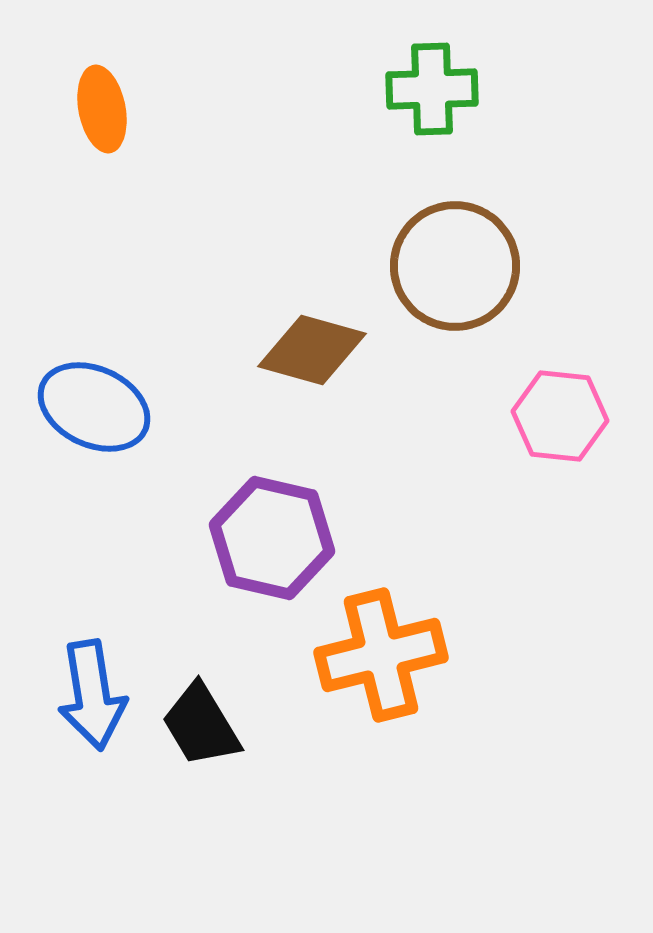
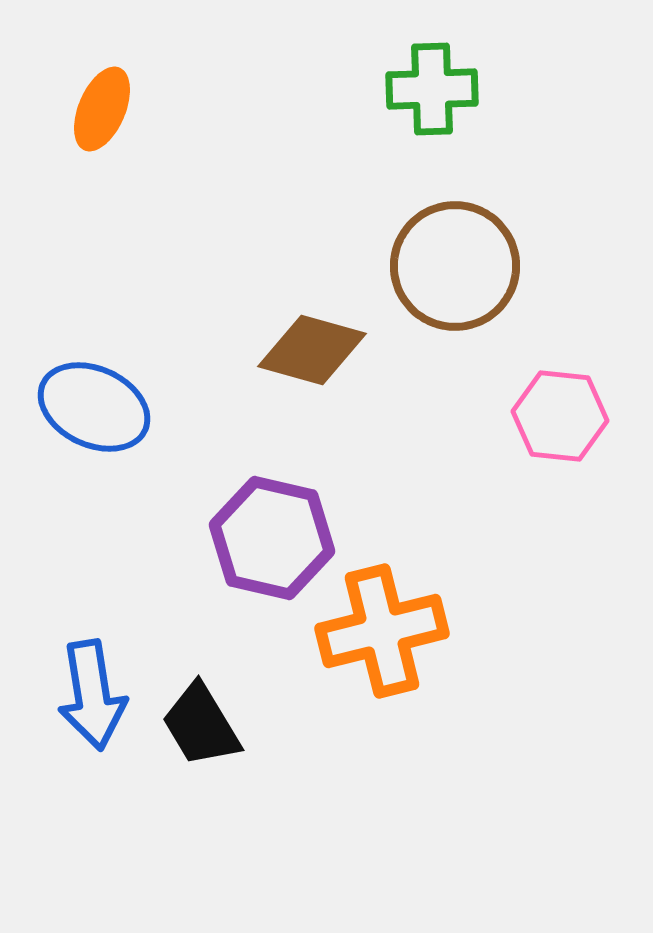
orange ellipse: rotated 34 degrees clockwise
orange cross: moved 1 px right, 24 px up
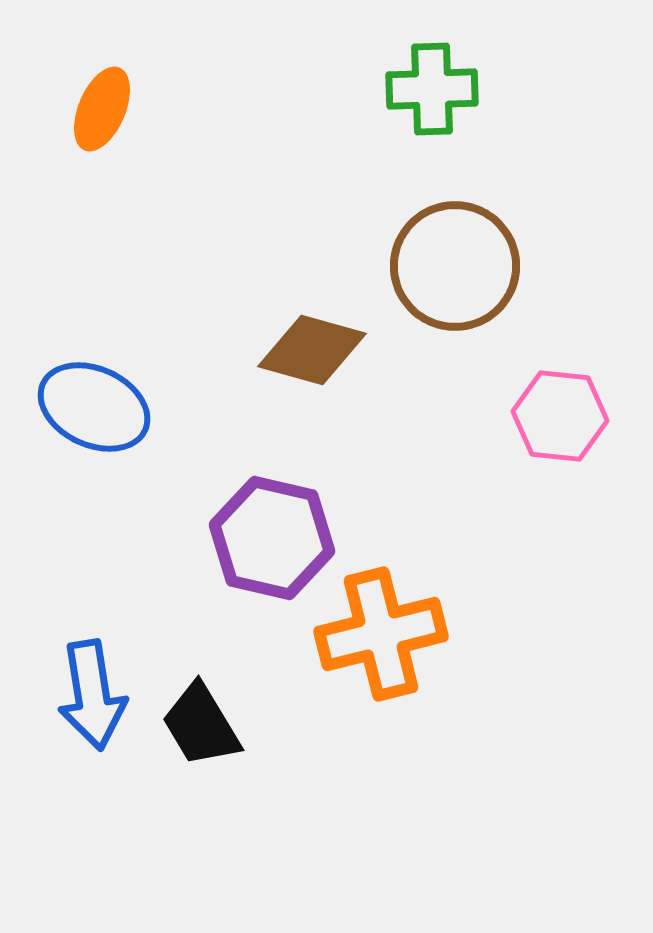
orange cross: moved 1 px left, 3 px down
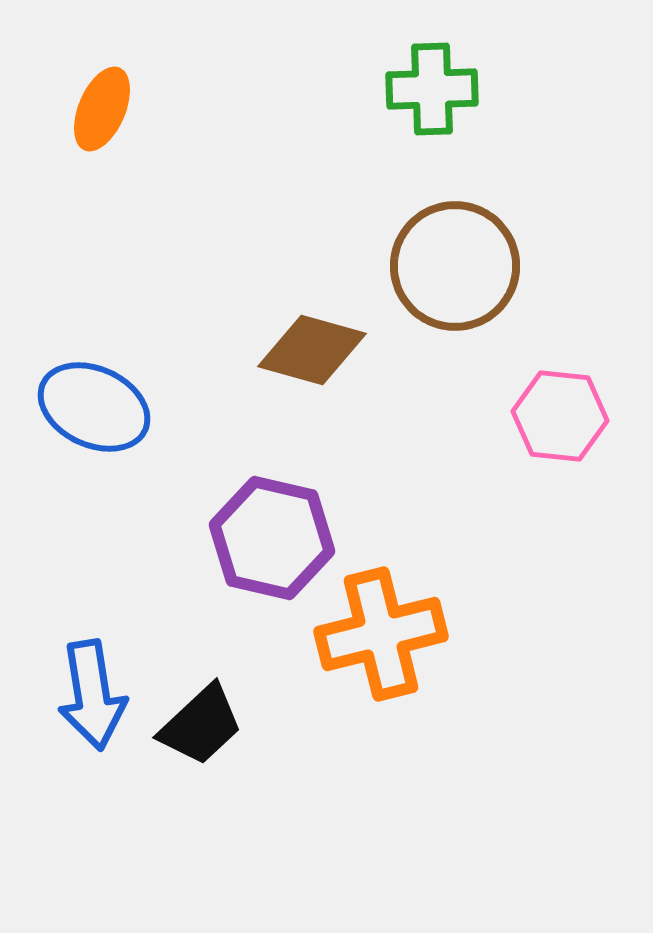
black trapezoid: rotated 102 degrees counterclockwise
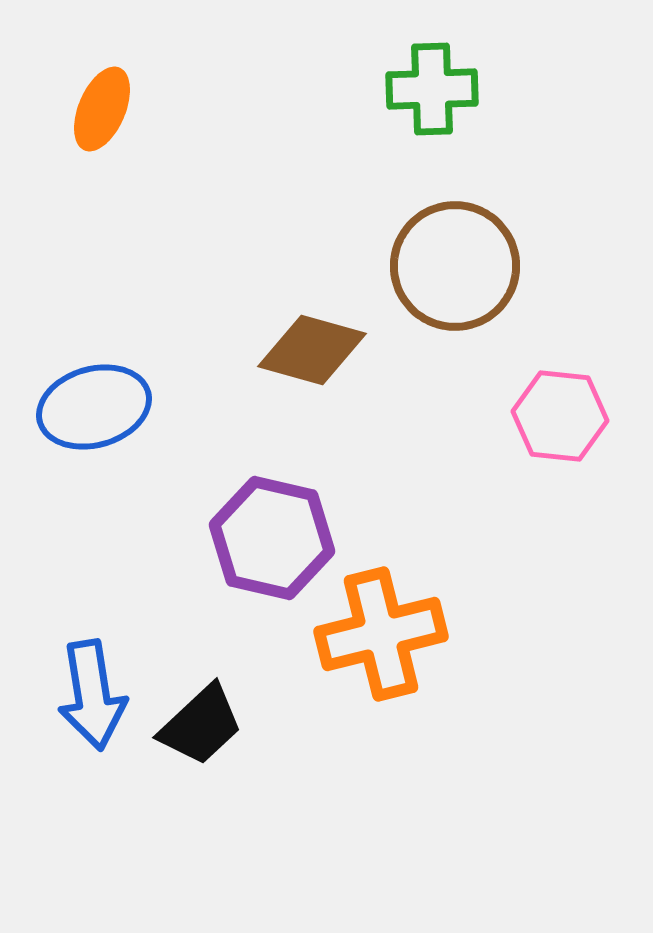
blue ellipse: rotated 41 degrees counterclockwise
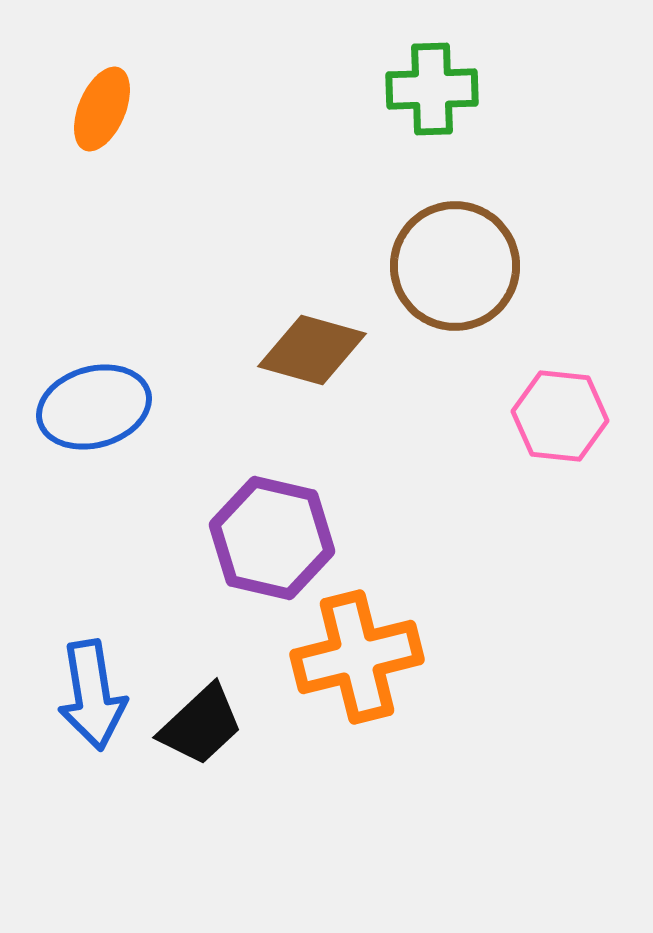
orange cross: moved 24 px left, 23 px down
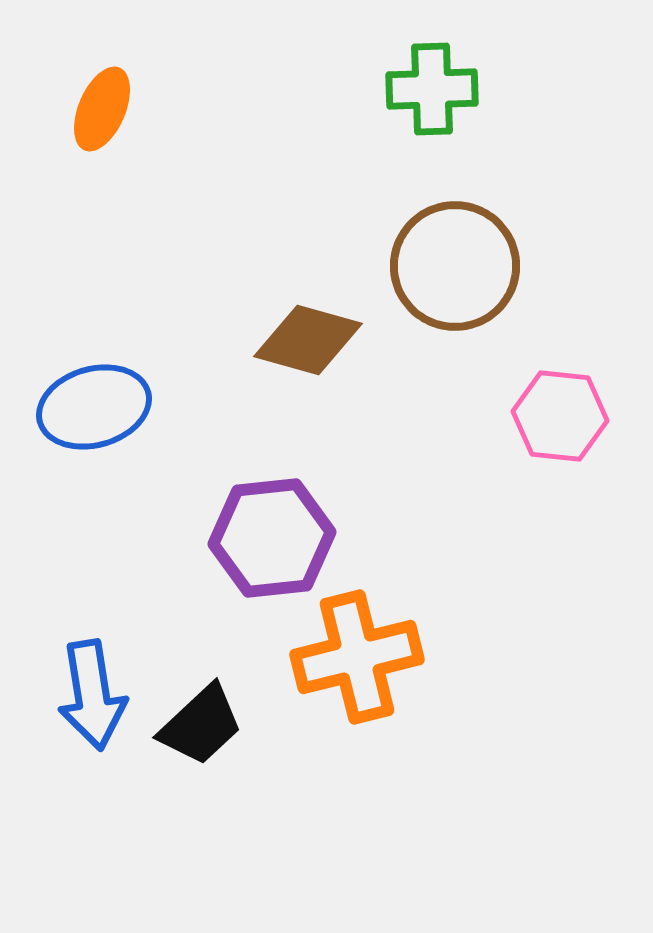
brown diamond: moved 4 px left, 10 px up
purple hexagon: rotated 19 degrees counterclockwise
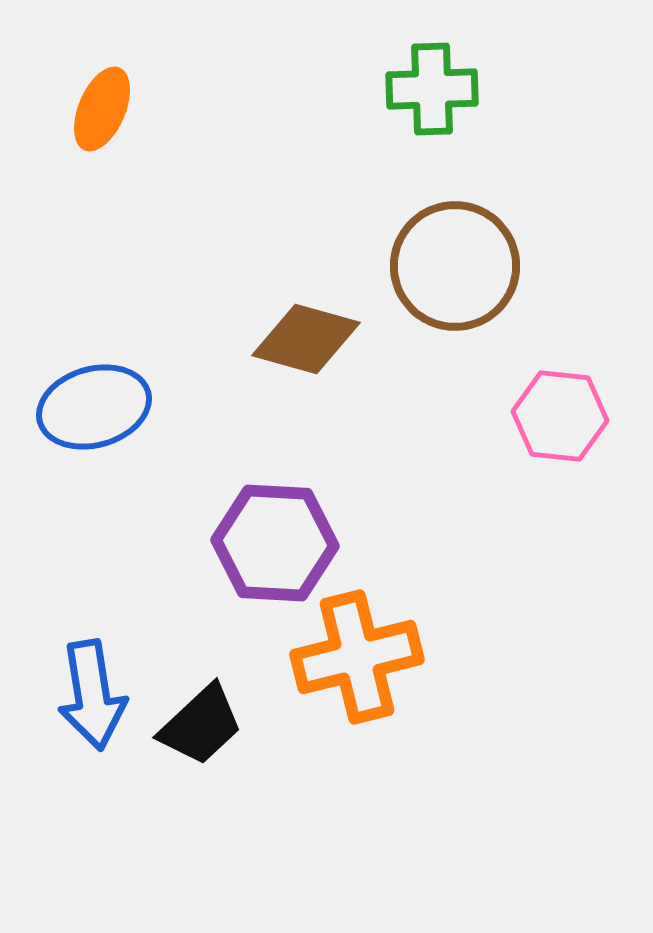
brown diamond: moved 2 px left, 1 px up
purple hexagon: moved 3 px right, 5 px down; rotated 9 degrees clockwise
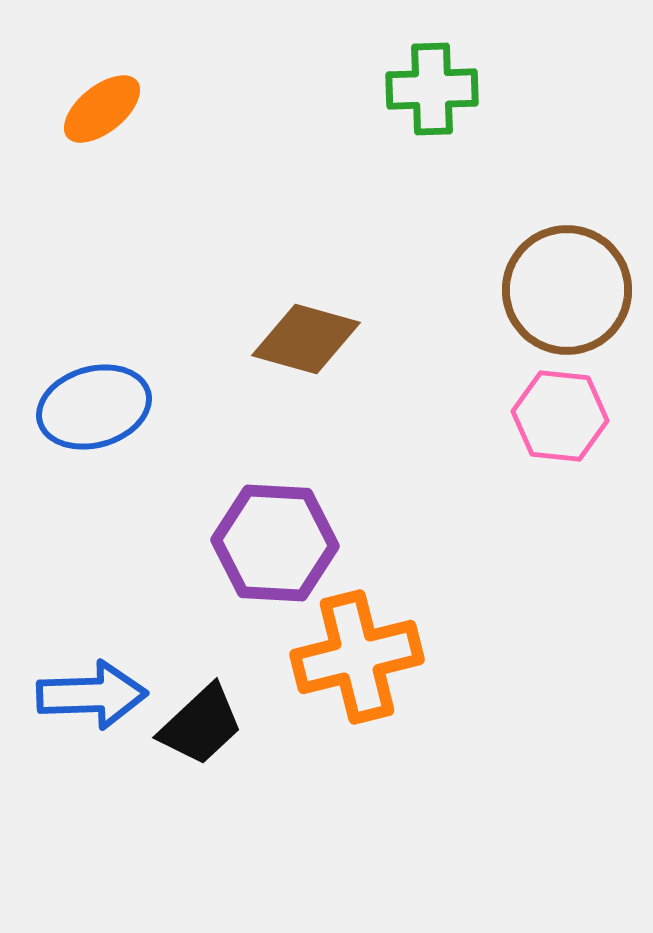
orange ellipse: rotated 28 degrees clockwise
brown circle: moved 112 px right, 24 px down
blue arrow: rotated 83 degrees counterclockwise
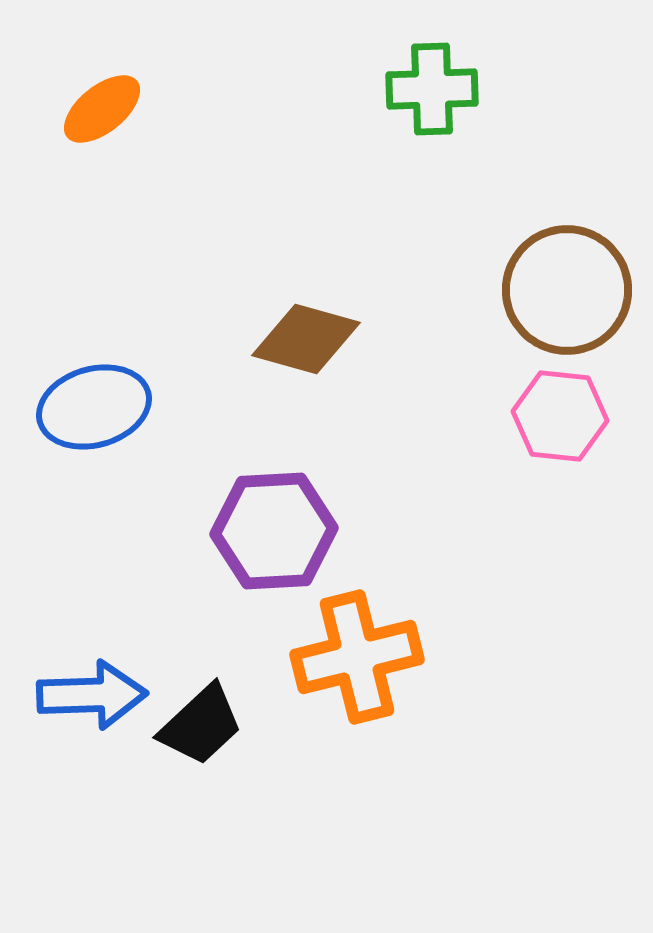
purple hexagon: moved 1 px left, 12 px up; rotated 6 degrees counterclockwise
